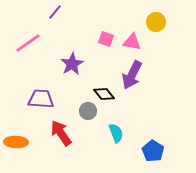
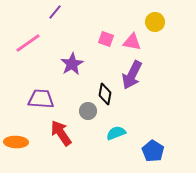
yellow circle: moved 1 px left
black diamond: moved 1 px right; rotated 50 degrees clockwise
cyan semicircle: rotated 90 degrees counterclockwise
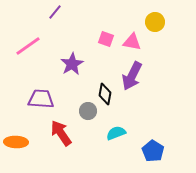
pink line: moved 3 px down
purple arrow: moved 1 px down
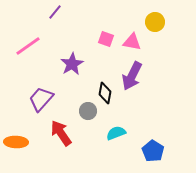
black diamond: moved 1 px up
purple trapezoid: rotated 52 degrees counterclockwise
